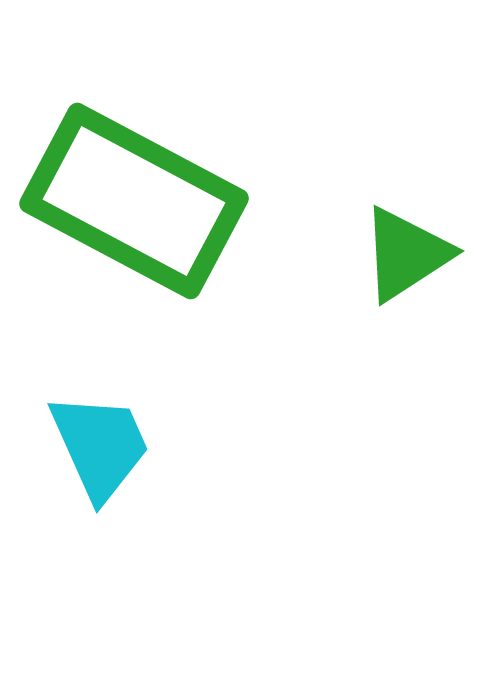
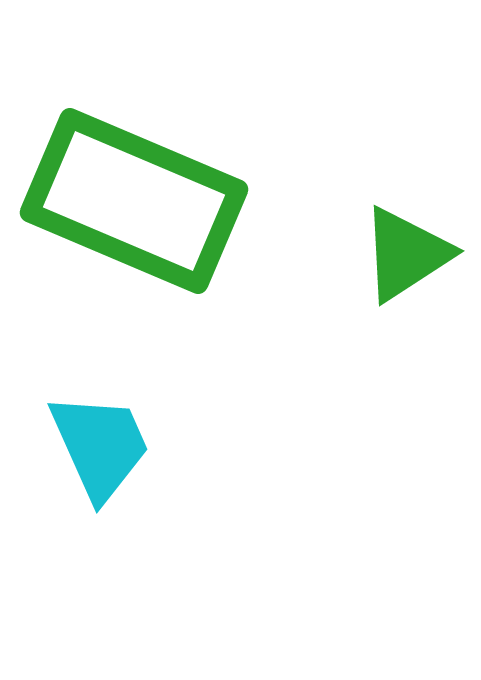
green rectangle: rotated 5 degrees counterclockwise
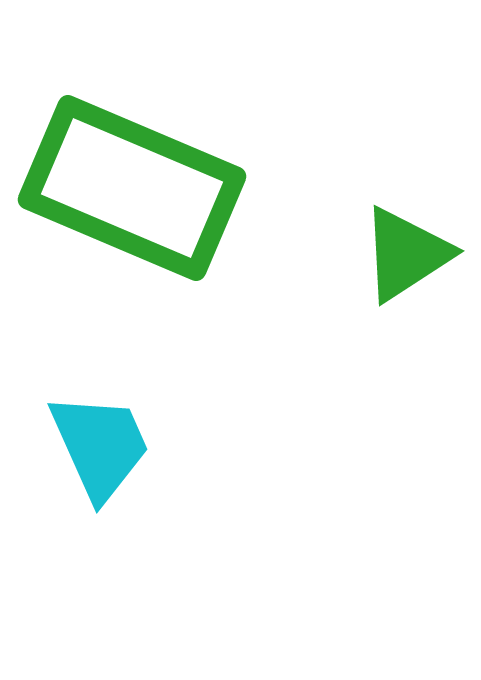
green rectangle: moved 2 px left, 13 px up
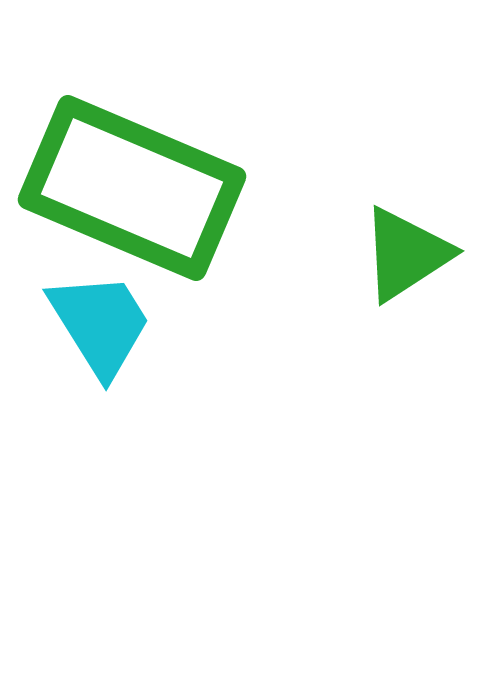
cyan trapezoid: moved 122 px up; rotated 8 degrees counterclockwise
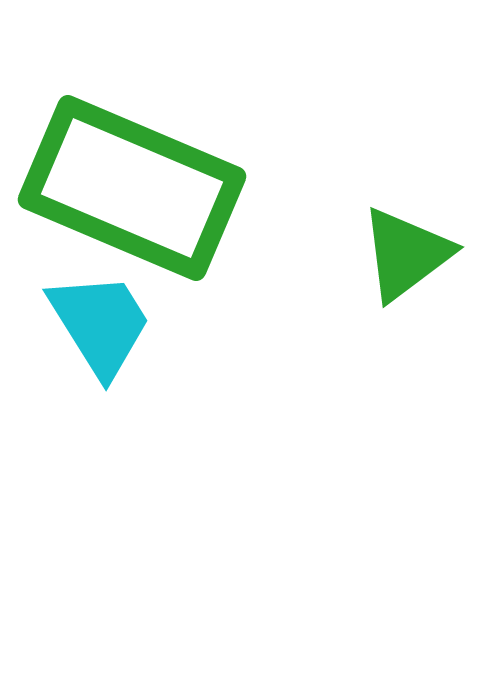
green triangle: rotated 4 degrees counterclockwise
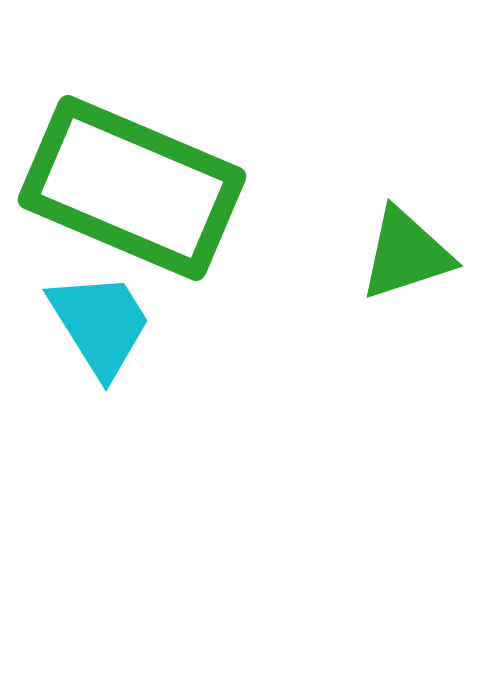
green triangle: rotated 19 degrees clockwise
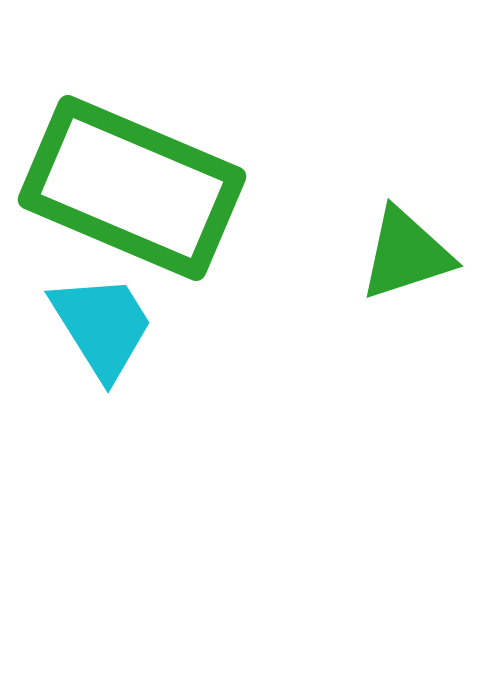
cyan trapezoid: moved 2 px right, 2 px down
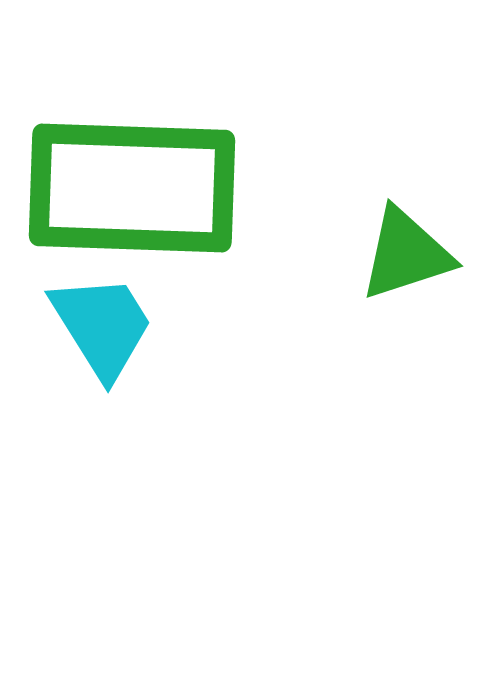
green rectangle: rotated 21 degrees counterclockwise
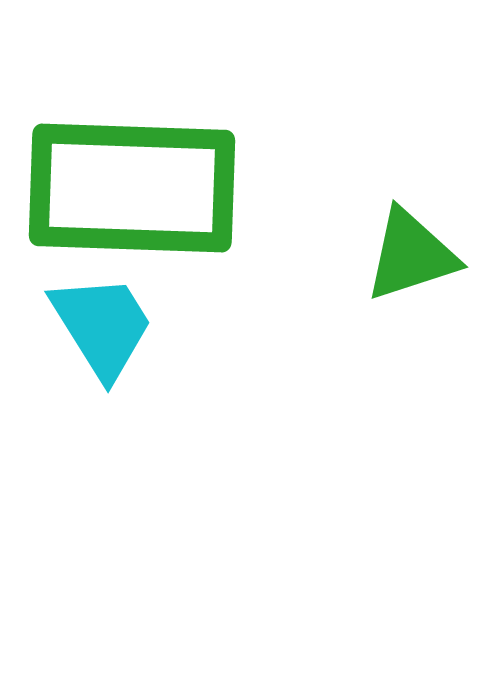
green triangle: moved 5 px right, 1 px down
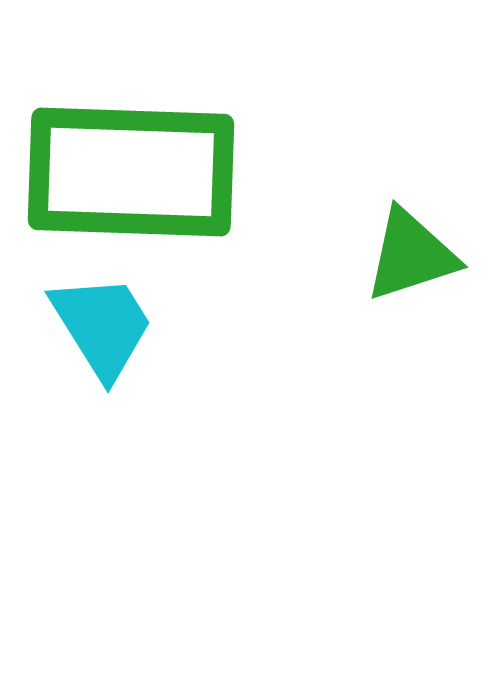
green rectangle: moved 1 px left, 16 px up
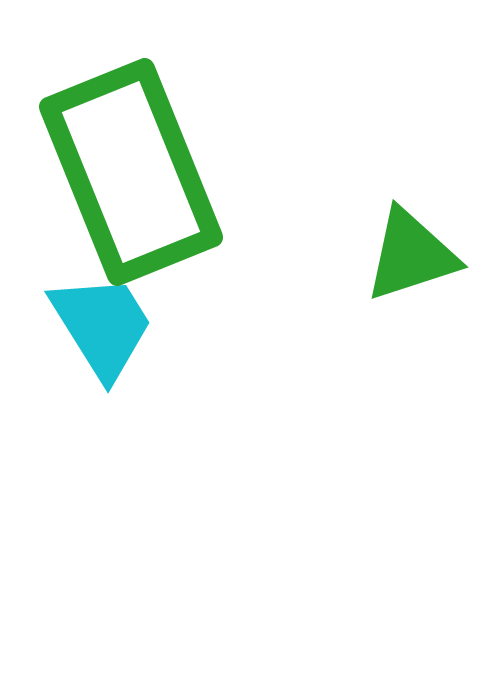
green rectangle: rotated 66 degrees clockwise
